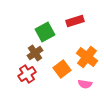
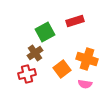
orange cross: moved 2 px down; rotated 20 degrees counterclockwise
red cross: rotated 18 degrees clockwise
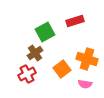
red cross: rotated 12 degrees counterclockwise
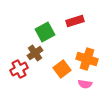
red cross: moved 8 px left, 5 px up
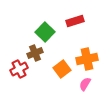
green square: rotated 18 degrees counterclockwise
brown cross: rotated 14 degrees clockwise
orange cross: rotated 30 degrees counterclockwise
pink semicircle: rotated 112 degrees clockwise
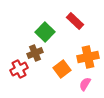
red rectangle: rotated 60 degrees clockwise
orange cross: moved 1 px right, 2 px up
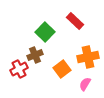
brown cross: moved 2 px down
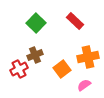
green square: moved 9 px left, 9 px up
pink semicircle: moved 1 px left, 1 px down; rotated 24 degrees clockwise
